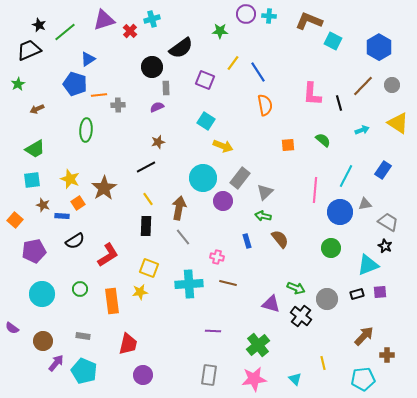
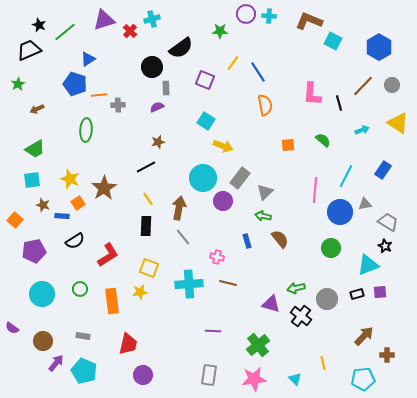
green arrow at (296, 288): rotated 144 degrees clockwise
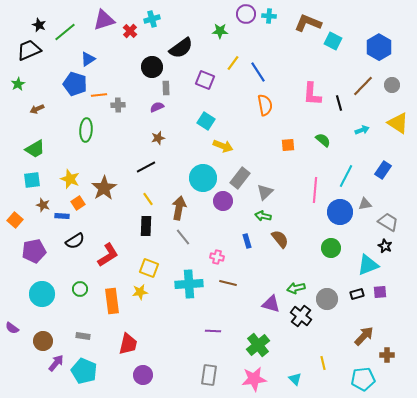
brown L-shape at (309, 21): moved 1 px left, 2 px down
brown star at (158, 142): moved 4 px up
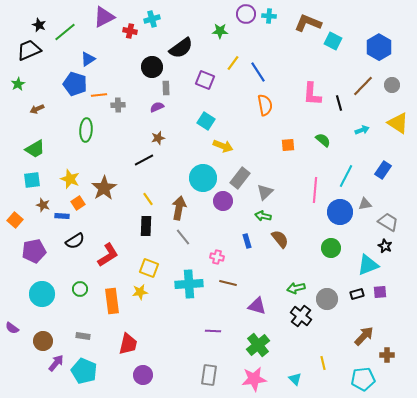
purple triangle at (104, 20): moved 3 px up; rotated 10 degrees counterclockwise
red cross at (130, 31): rotated 32 degrees counterclockwise
black line at (146, 167): moved 2 px left, 7 px up
purple triangle at (271, 304): moved 14 px left, 2 px down
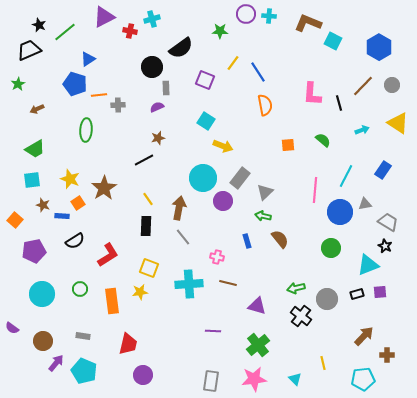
gray rectangle at (209, 375): moved 2 px right, 6 px down
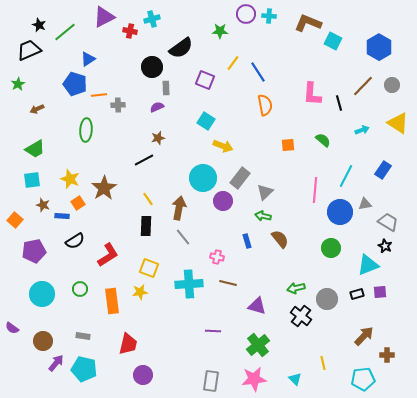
cyan pentagon at (84, 371): moved 2 px up; rotated 10 degrees counterclockwise
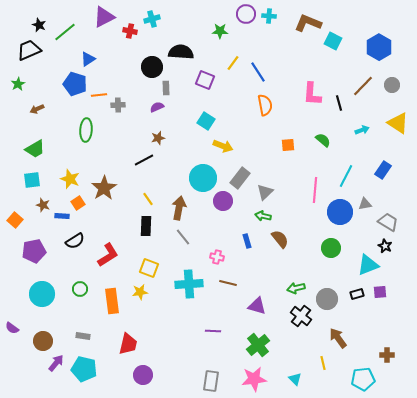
black semicircle at (181, 48): moved 4 px down; rotated 140 degrees counterclockwise
brown arrow at (364, 336): moved 26 px left, 2 px down; rotated 80 degrees counterclockwise
